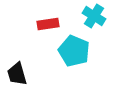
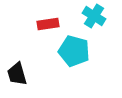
cyan pentagon: rotated 8 degrees counterclockwise
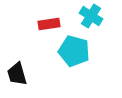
cyan cross: moved 3 px left
red rectangle: moved 1 px right
